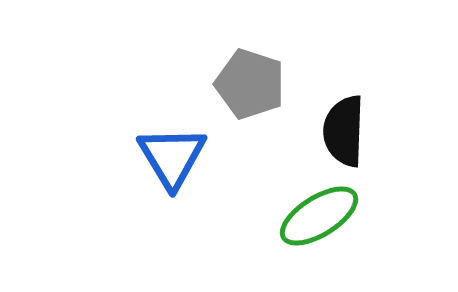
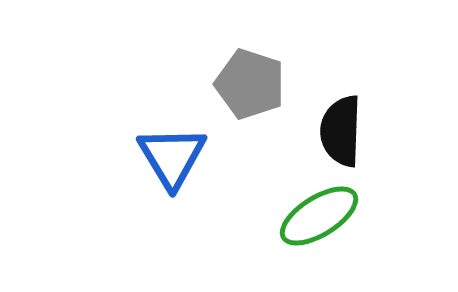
black semicircle: moved 3 px left
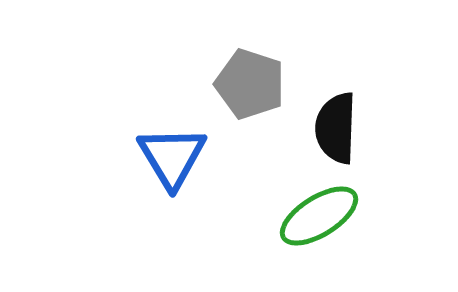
black semicircle: moved 5 px left, 3 px up
